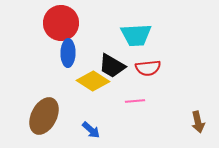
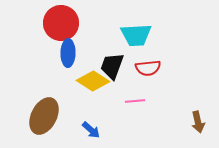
black trapezoid: rotated 80 degrees clockwise
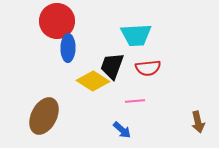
red circle: moved 4 px left, 2 px up
blue ellipse: moved 5 px up
blue arrow: moved 31 px right
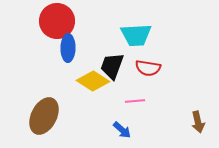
red semicircle: rotated 15 degrees clockwise
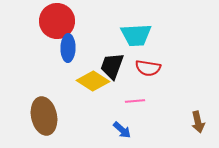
brown ellipse: rotated 39 degrees counterclockwise
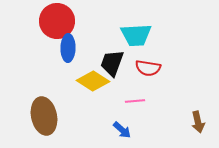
black trapezoid: moved 3 px up
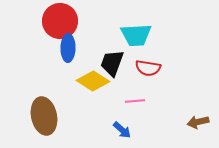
red circle: moved 3 px right
brown arrow: rotated 90 degrees clockwise
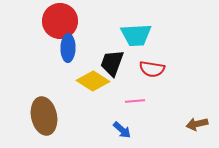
red semicircle: moved 4 px right, 1 px down
brown arrow: moved 1 px left, 2 px down
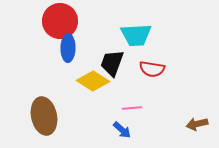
pink line: moved 3 px left, 7 px down
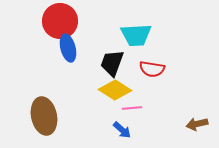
blue ellipse: rotated 16 degrees counterclockwise
yellow diamond: moved 22 px right, 9 px down
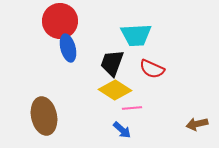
red semicircle: rotated 15 degrees clockwise
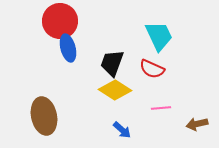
cyan trapezoid: moved 23 px right, 1 px down; rotated 112 degrees counterclockwise
pink line: moved 29 px right
